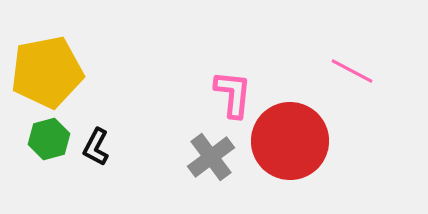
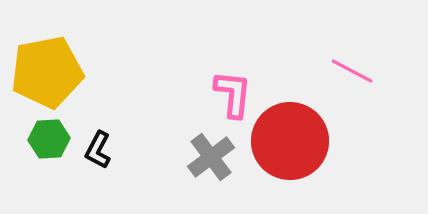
green hexagon: rotated 12 degrees clockwise
black L-shape: moved 2 px right, 3 px down
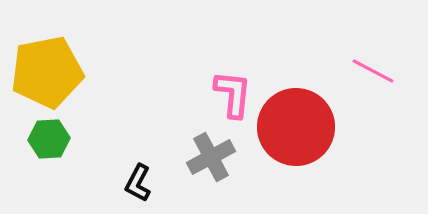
pink line: moved 21 px right
red circle: moved 6 px right, 14 px up
black L-shape: moved 40 px right, 33 px down
gray cross: rotated 9 degrees clockwise
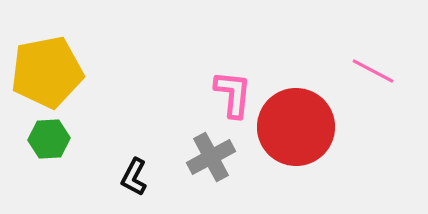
black L-shape: moved 4 px left, 6 px up
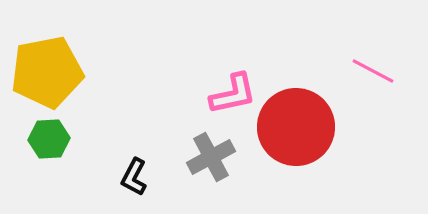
pink L-shape: rotated 72 degrees clockwise
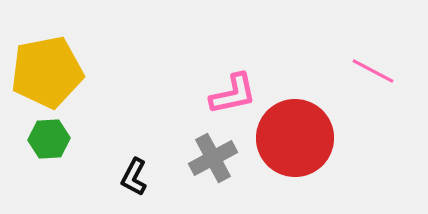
red circle: moved 1 px left, 11 px down
gray cross: moved 2 px right, 1 px down
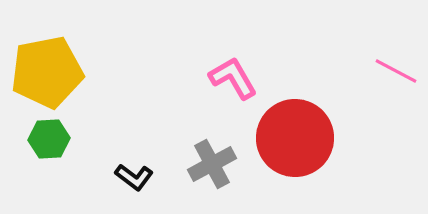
pink line: moved 23 px right
pink L-shape: moved 16 px up; rotated 108 degrees counterclockwise
gray cross: moved 1 px left, 6 px down
black L-shape: rotated 81 degrees counterclockwise
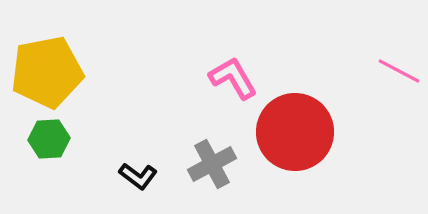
pink line: moved 3 px right
red circle: moved 6 px up
black L-shape: moved 4 px right, 1 px up
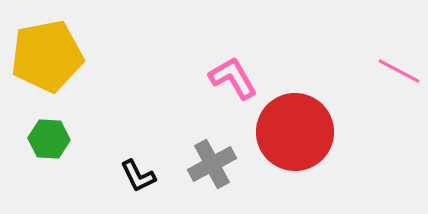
yellow pentagon: moved 16 px up
green hexagon: rotated 6 degrees clockwise
black L-shape: rotated 27 degrees clockwise
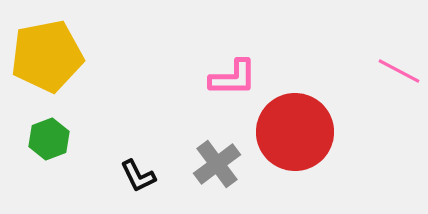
pink L-shape: rotated 120 degrees clockwise
green hexagon: rotated 24 degrees counterclockwise
gray cross: moved 5 px right; rotated 9 degrees counterclockwise
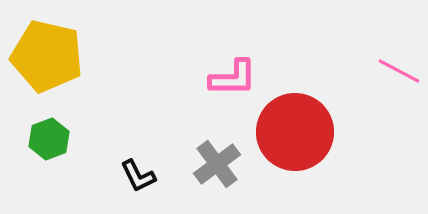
yellow pentagon: rotated 24 degrees clockwise
